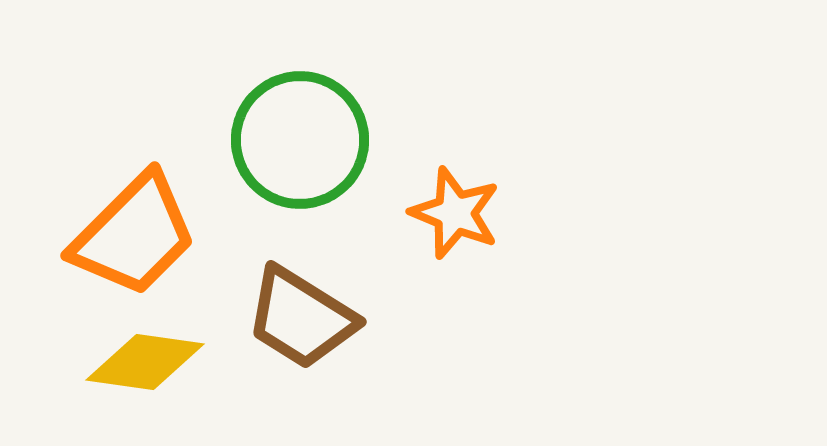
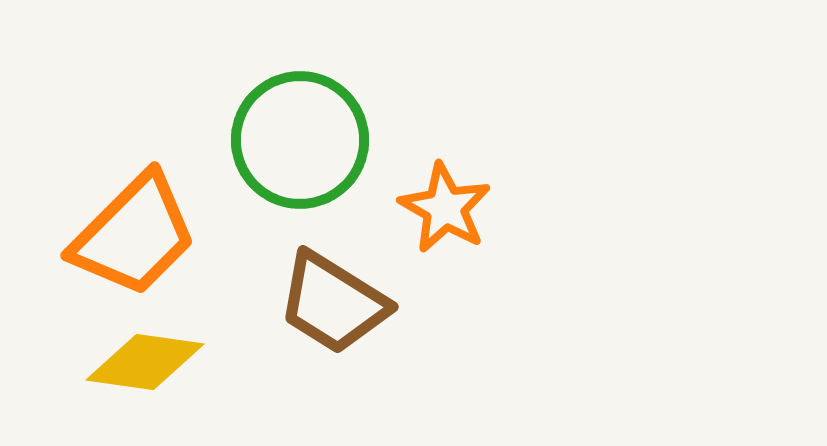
orange star: moved 10 px left, 5 px up; rotated 8 degrees clockwise
brown trapezoid: moved 32 px right, 15 px up
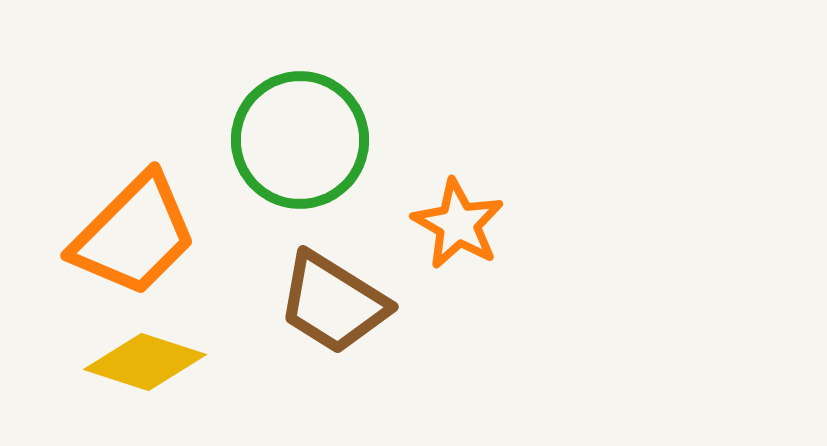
orange star: moved 13 px right, 16 px down
yellow diamond: rotated 10 degrees clockwise
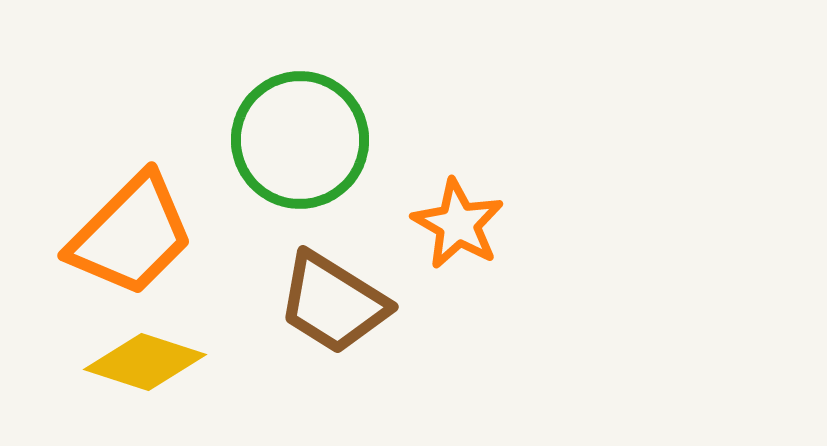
orange trapezoid: moved 3 px left
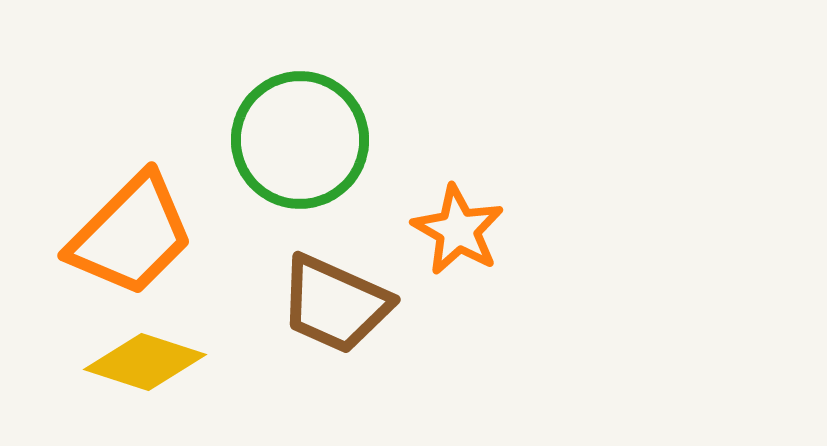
orange star: moved 6 px down
brown trapezoid: moved 2 px right, 1 px down; rotated 8 degrees counterclockwise
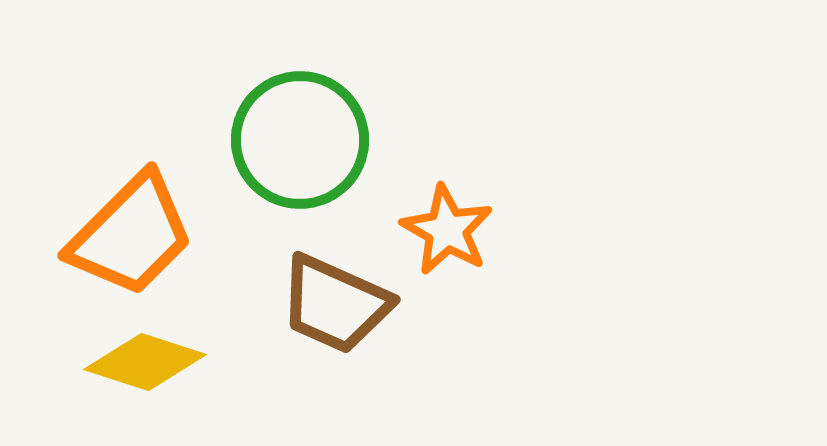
orange star: moved 11 px left
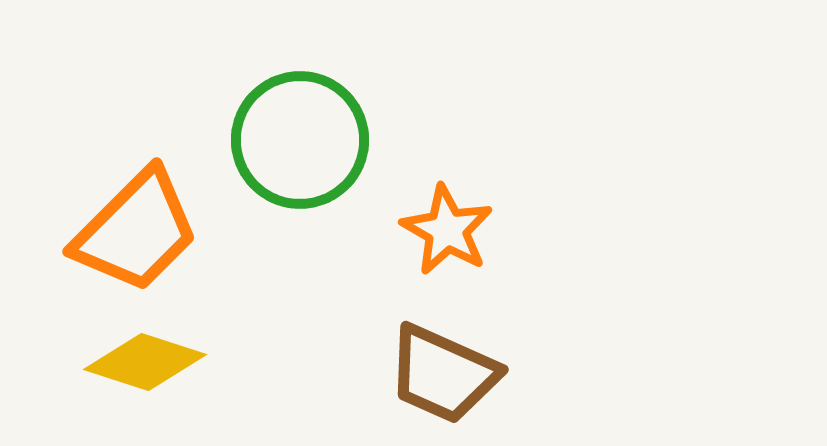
orange trapezoid: moved 5 px right, 4 px up
brown trapezoid: moved 108 px right, 70 px down
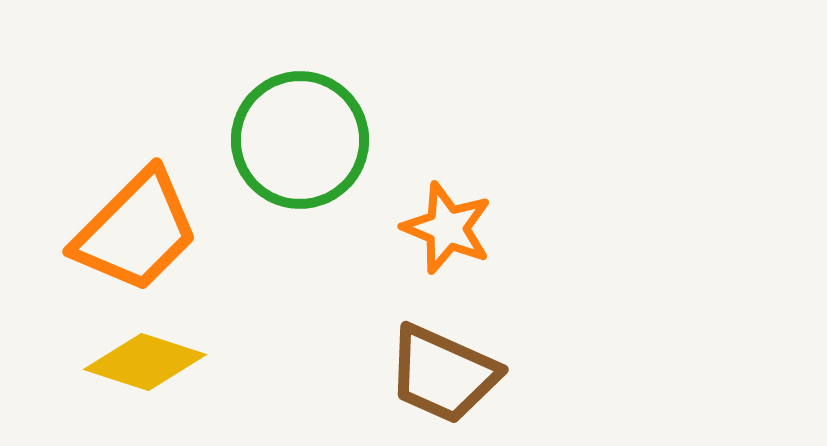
orange star: moved 2 px up; rotated 8 degrees counterclockwise
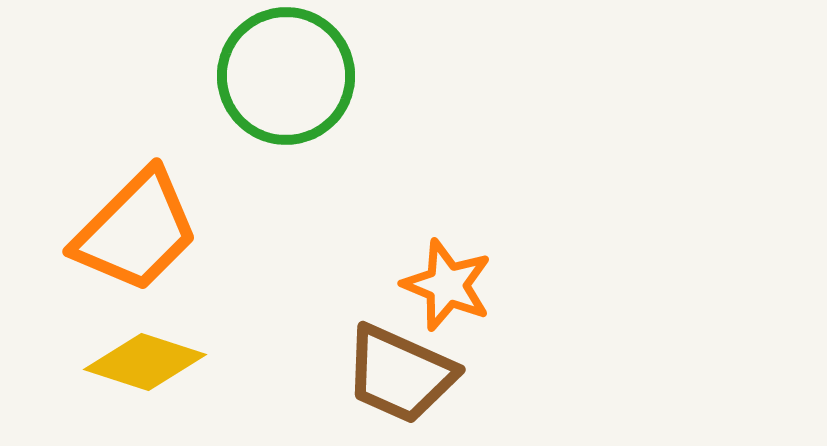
green circle: moved 14 px left, 64 px up
orange star: moved 57 px down
brown trapezoid: moved 43 px left
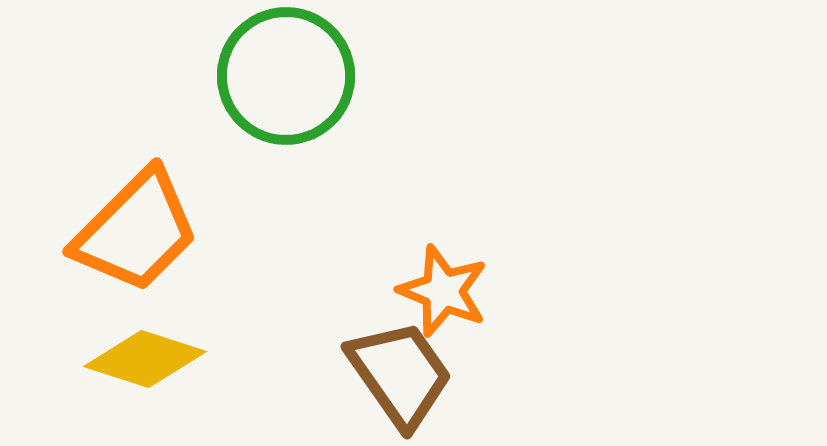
orange star: moved 4 px left, 6 px down
yellow diamond: moved 3 px up
brown trapezoid: rotated 149 degrees counterclockwise
